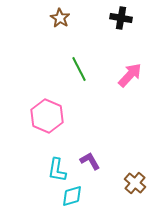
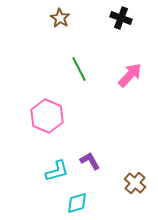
black cross: rotated 10 degrees clockwise
cyan L-shape: moved 1 px down; rotated 115 degrees counterclockwise
cyan diamond: moved 5 px right, 7 px down
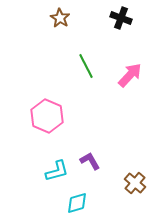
green line: moved 7 px right, 3 px up
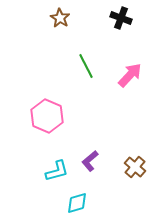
purple L-shape: rotated 100 degrees counterclockwise
brown cross: moved 16 px up
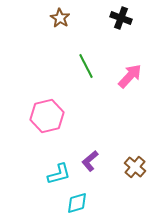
pink arrow: moved 1 px down
pink hexagon: rotated 24 degrees clockwise
cyan L-shape: moved 2 px right, 3 px down
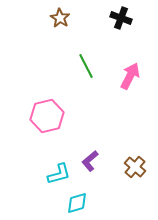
pink arrow: rotated 16 degrees counterclockwise
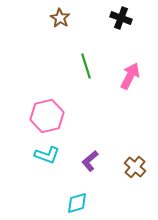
green line: rotated 10 degrees clockwise
cyan L-shape: moved 12 px left, 19 px up; rotated 35 degrees clockwise
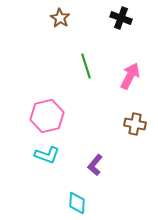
purple L-shape: moved 5 px right, 4 px down; rotated 10 degrees counterclockwise
brown cross: moved 43 px up; rotated 30 degrees counterclockwise
cyan diamond: rotated 70 degrees counterclockwise
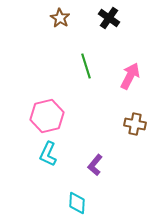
black cross: moved 12 px left; rotated 15 degrees clockwise
cyan L-shape: moved 1 px right, 1 px up; rotated 95 degrees clockwise
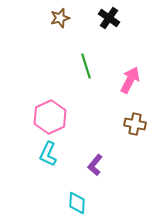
brown star: rotated 24 degrees clockwise
pink arrow: moved 4 px down
pink hexagon: moved 3 px right, 1 px down; rotated 12 degrees counterclockwise
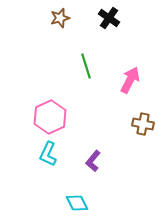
brown cross: moved 8 px right
purple L-shape: moved 2 px left, 4 px up
cyan diamond: rotated 30 degrees counterclockwise
